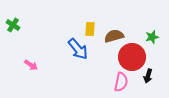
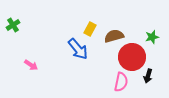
green cross: rotated 24 degrees clockwise
yellow rectangle: rotated 24 degrees clockwise
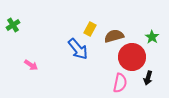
green star: rotated 24 degrees counterclockwise
black arrow: moved 2 px down
pink semicircle: moved 1 px left, 1 px down
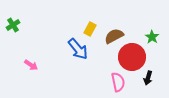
brown semicircle: rotated 12 degrees counterclockwise
pink semicircle: moved 2 px left, 1 px up; rotated 24 degrees counterclockwise
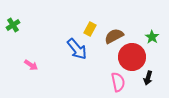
blue arrow: moved 1 px left
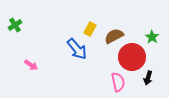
green cross: moved 2 px right
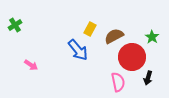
blue arrow: moved 1 px right, 1 px down
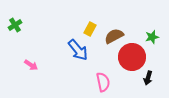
green star: rotated 24 degrees clockwise
pink semicircle: moved 15 px left
